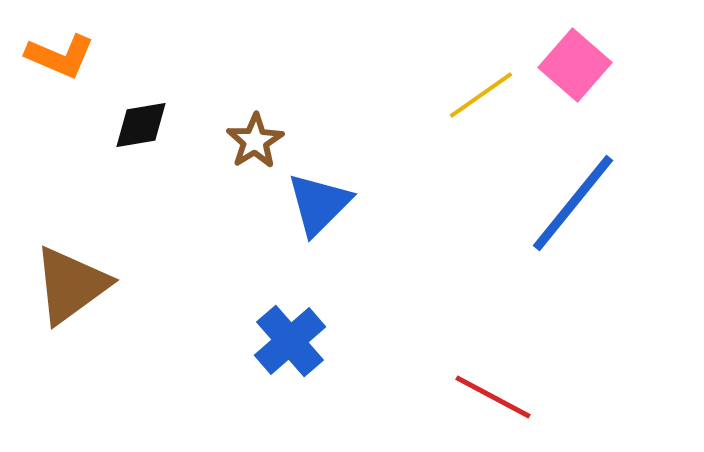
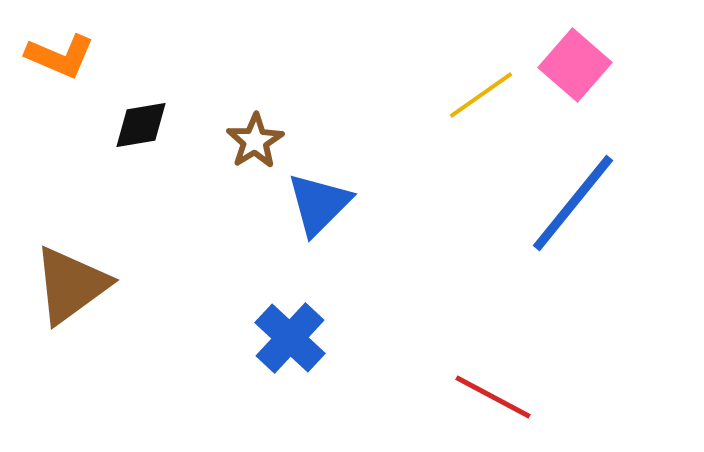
blue cross: moved 3 px up; rotated 6 degrees counterclockwise
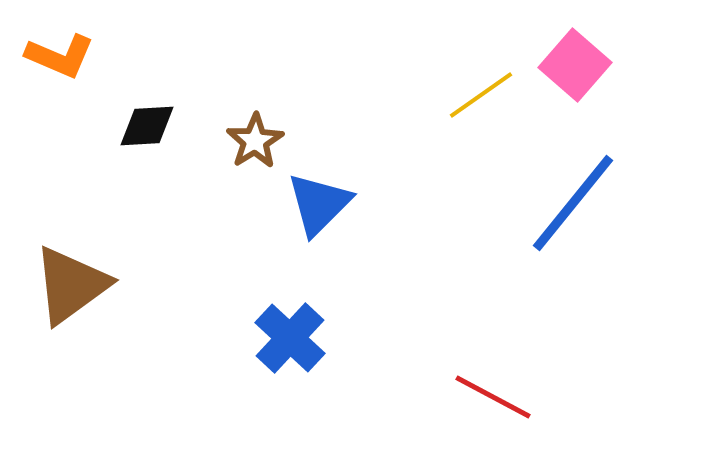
black diamond: moved 6 px right, 1 px down; rotated 6 degrees clockwise
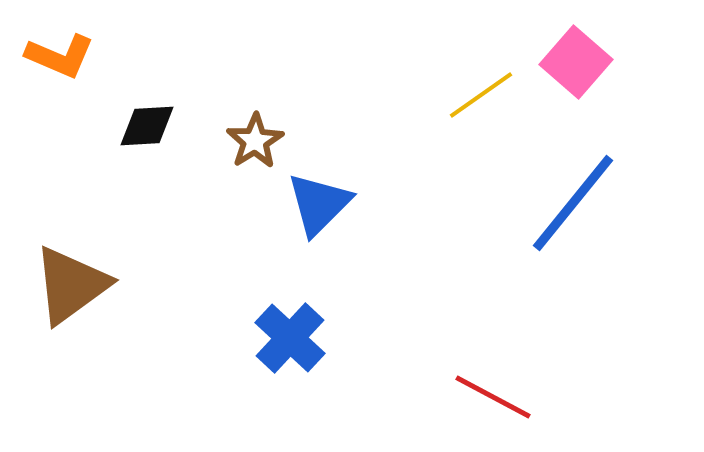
pink square: moved 1 px right, 3 px up
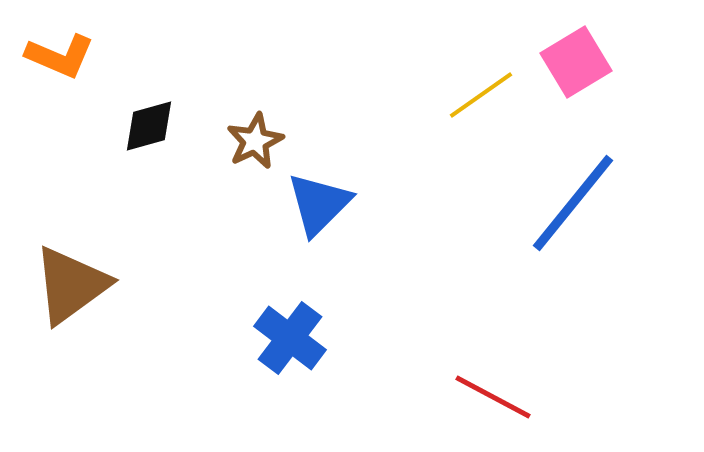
pink square: rotated 18 degrees clockwise
black diamond: moved 2 px right; rotated 12 degrees counterclockwise
brown star: rotated 6 degrees clockwise
blue cross: rotated 6 degrees counterclockwise
